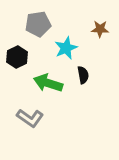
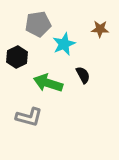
cyan star: moved 2 px left, 4 px up
black semicircle: rotated 18 degrees counterclockwise
gray L-shape: moved 1 px left, 1 px up; rotated 20 degrees counterclockwise
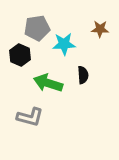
gray pentagon: moved 1 px left, 4 px down
cyan star: rotated 20 degrees clockwise
black hexagon: moved 3 px right, 2 px up; rotated 10 degrees counterclockwise
black semicircle: rotated 24 degrees clockwise
gray L-shape: moved 1 px right
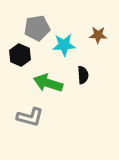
brown star: moved 2 px left, 6 px down
cyan star: moved 1 px down
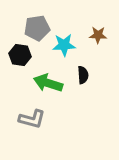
black hexagon: rotated 15 degrees counterclockwise
gray L-shape: moved 2 px right, 2 px down
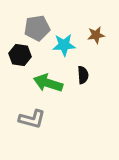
brown star: moved 2 px left; rotated 12 degrees counterclockwise
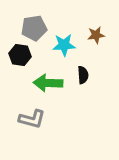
gray pentagon: moved 3 px left
green arrow: rotated 16 degrees counterclockwise
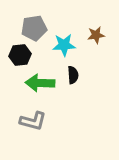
black hexagon: rotated 15 degrees counterclockwise
black semicircle: moved 10 px left
green arrow: moved 8 px left
gray L-shape: moved 1 px right, 2 px down
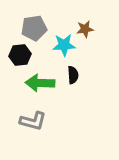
brown star: moved 11 px left, 6 px up
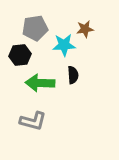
gray pentagon: moved 1 px right
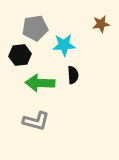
brown star: moved 16 px right, 5 px up
gray L-shape: moved 3 px right
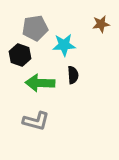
black hexagon: rotated 25 degrees clockwise
